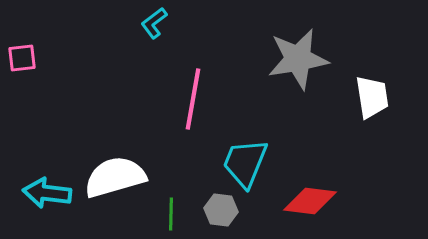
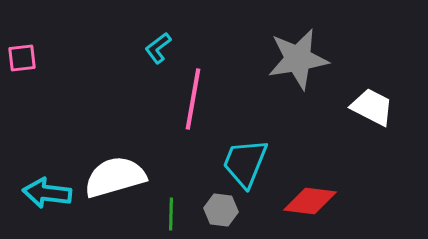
cyan L-shape: moved 4 px right, 25 px down
white trapezoid: moved 10 px down; rotated 54 degrees counterclockwise
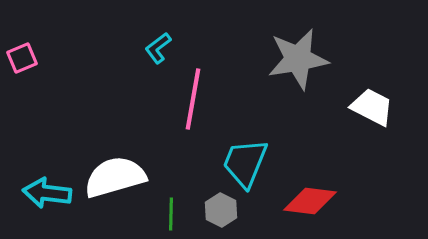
pink square: rotated 16 degrees counterclockwise
gray hexagon: rotated 20 degrees clockwise
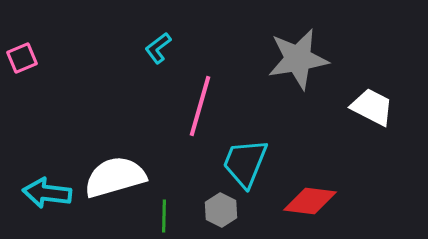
pink line: moved 7 px right, 7 px down; rotated 6 degrees clockwise
green line: moved 7 px left, 2 px down
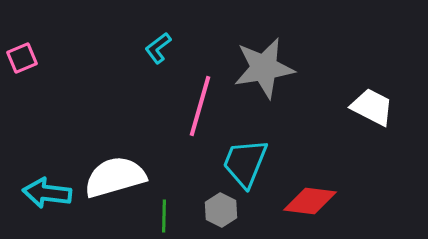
gray star: moved 34 px left, 9 px down
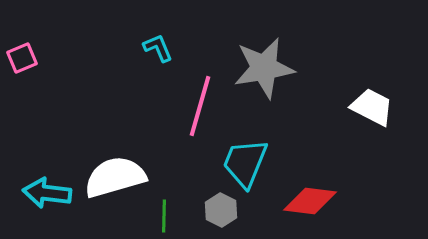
cyan L-shape: rotated 104 degrees clockwise
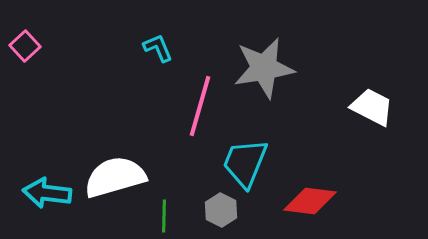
pink square: moved 3 px right, 12 px up; rotated 20 degrees counterclockwise
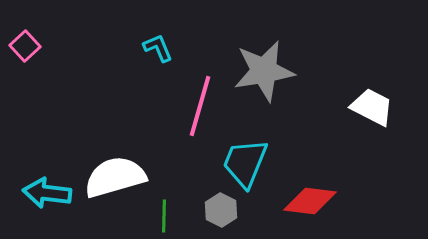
gray star: moved 3 px down
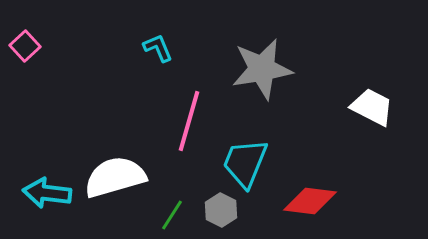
gray star: moved 2 px left, 2 px up
pink line: moved 11 px left, 15 px down
green line: moved 8 px right, 1 px up; rotated 32 degrees clockwise
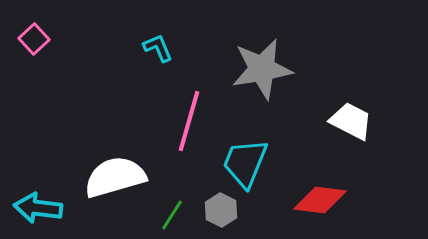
pink square: moved 9 px right, 7 px up
white trapezoid: moved 21 px left, 14 px down
cyan arrow: moved 9 px left, 15 px down
red diamond: moved 10 px right, 1 px up
